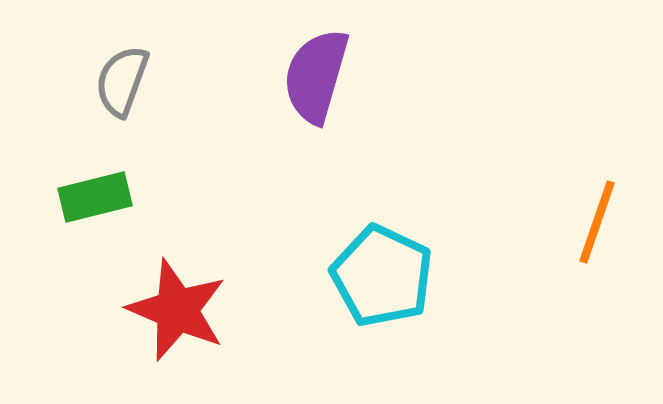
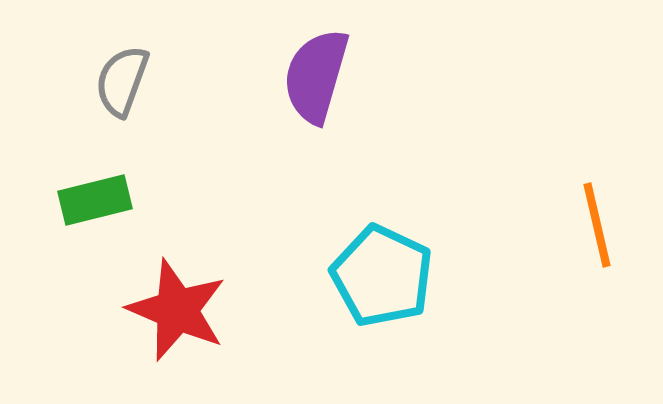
green rectangle: moved 3 px down
orange line: moved 3 px down; rotated 32 degrees counterclockwise
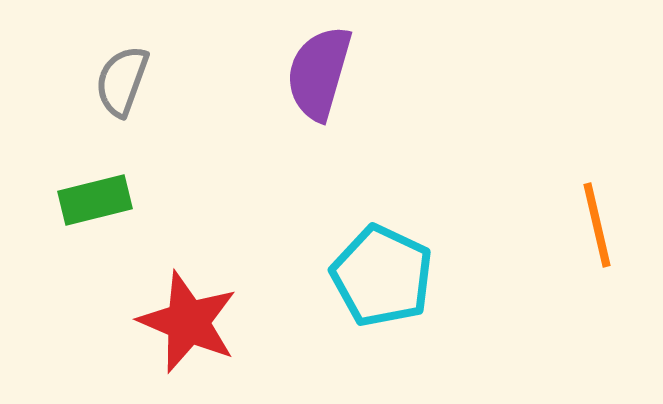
purple semicircle: moved 3 px right, 3 px up
red star: moved 11 px right, 12 px down
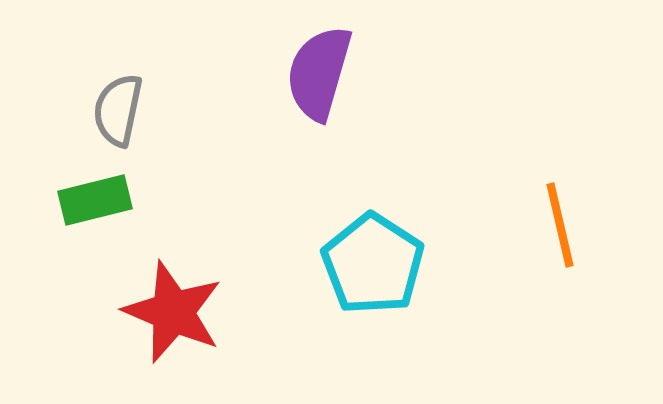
gray semicircle: moved 4 px left, 29 px down; rotated 8 degrees counterclockwise
orange line: moved 37 px left
cyan pentagon: moved 9 px left, 12 px up; rotated 8 degrees clockwise
red star: moved 15 px left, 10 px up
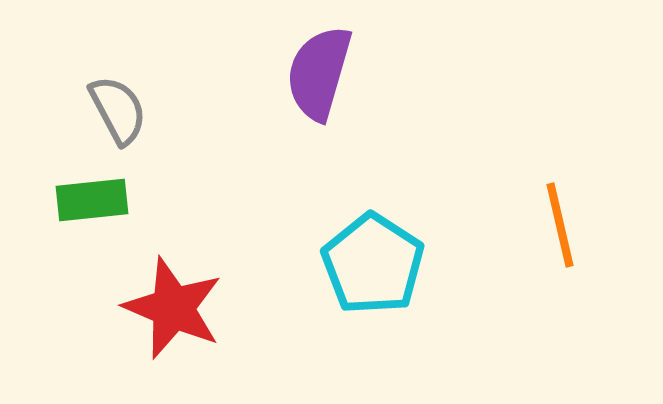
gray semicircle: rotated 140 degrees clockwise
green rectangle: moved 3 px left; rotated 8 degrees clockwise
red star: moved 4 px up
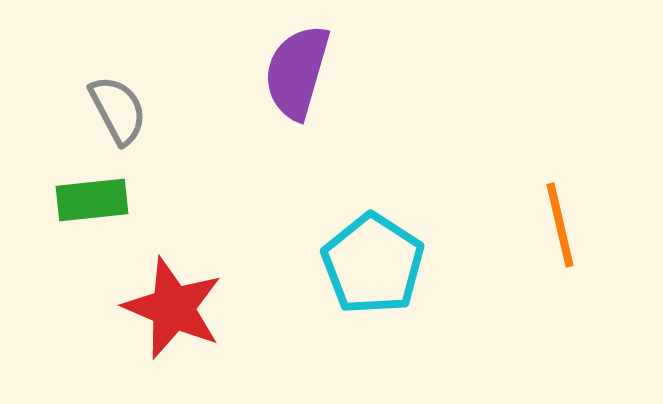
purple semicircle: moved 22 px left, 1 px up
